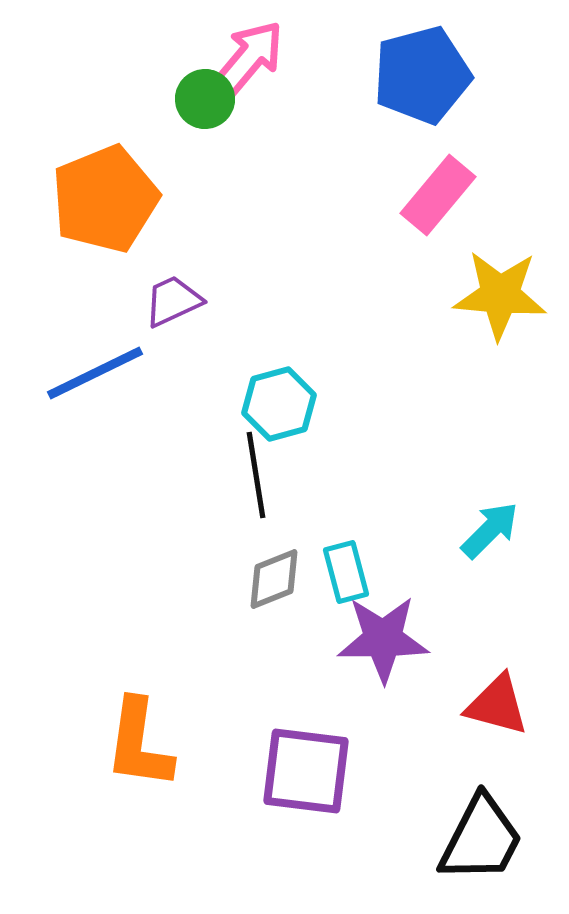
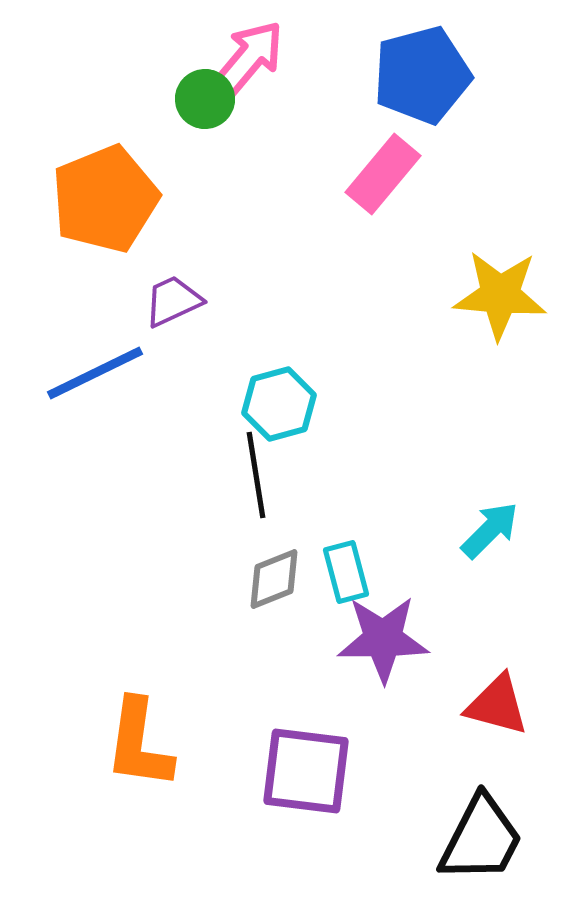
pink rectangle: moved 55 px left, 21 px up
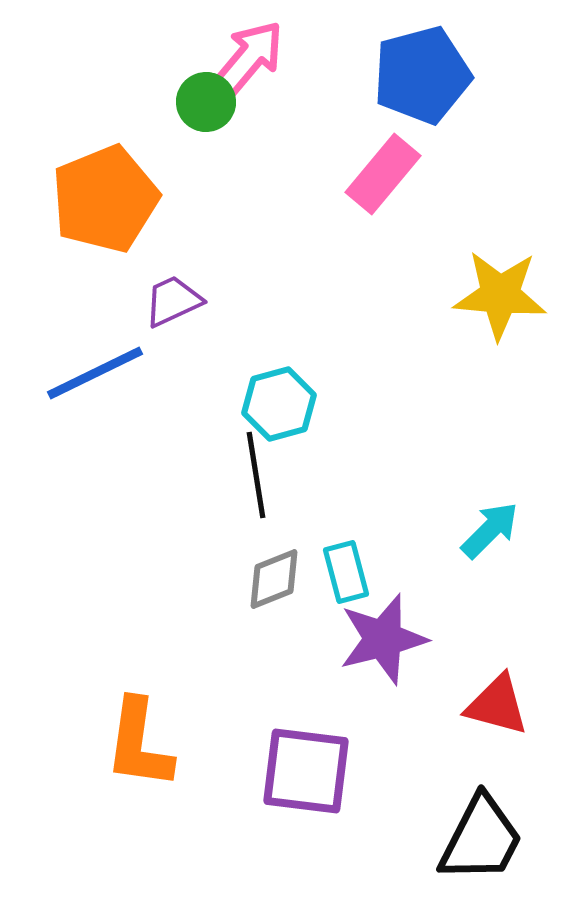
green circle: moved 1 px right, 3 px down
purple star: rotated 14 degrees counterclockwise
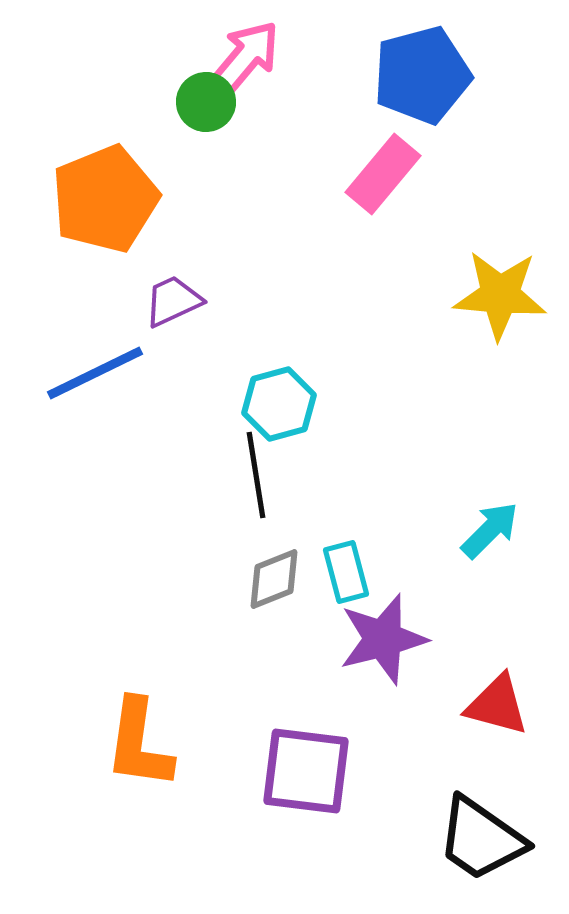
pink arrow: moved 4 px left
black trapezoid: rotated 98 degrees clockwise
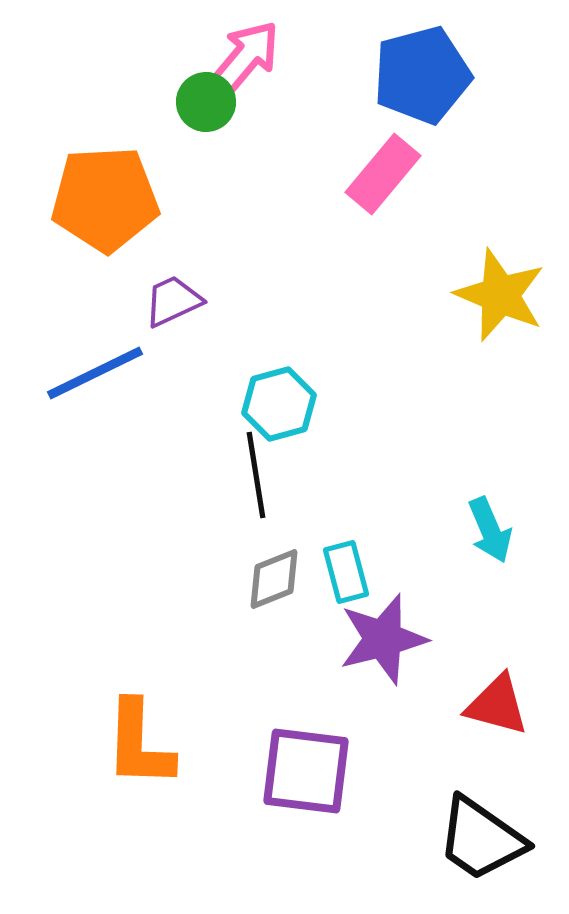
orange pentagon: rotated 19 degrees clockwise
yellow star: rotated 18 degrees clockwise
cyan arrow: rotated 112 degrees clockwise
orange L-shape: rotated 6 degrees counterclockwise
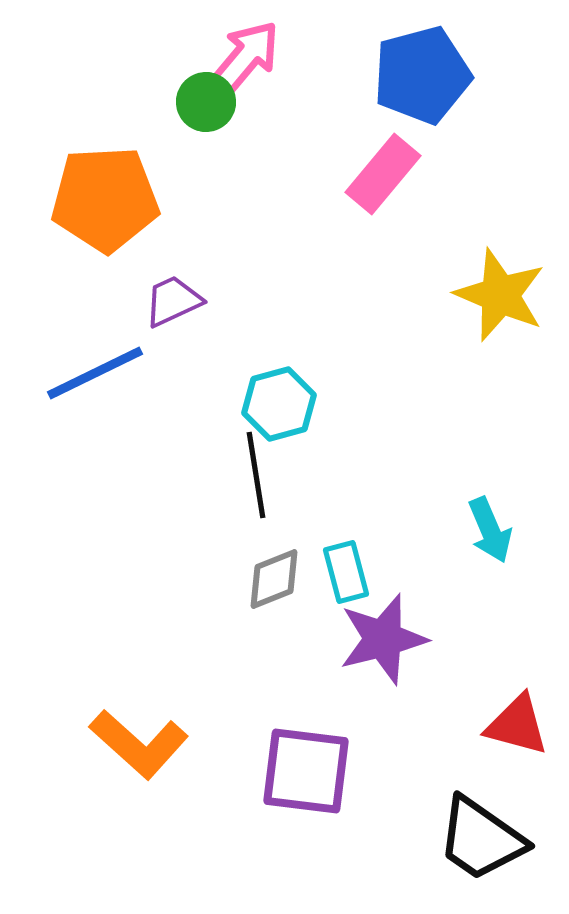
red triangle: moved 20 px right, 20 px down
orange L-shape: rotated 50 degrees counterclockwise
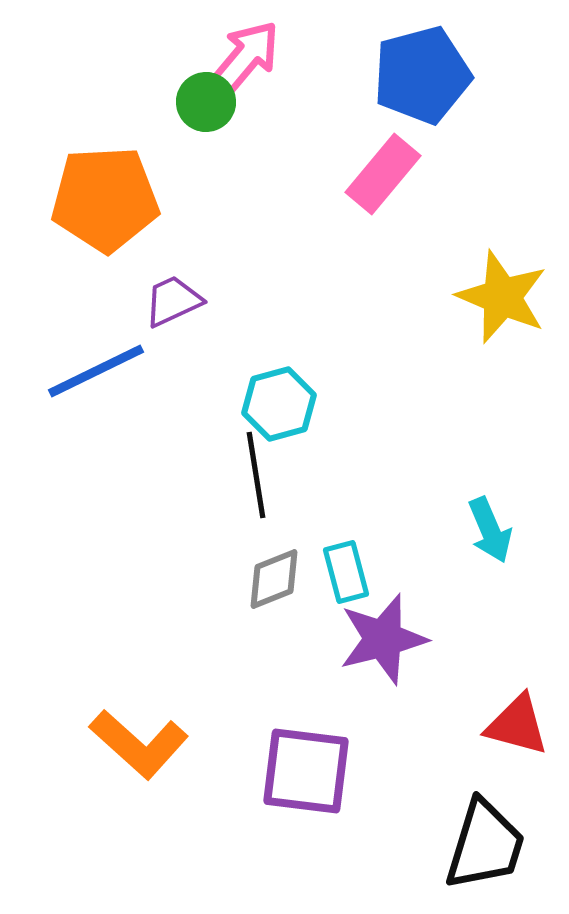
yellow star: moved 2 px right, 2 px down
blue line: moved 1 px right, 2 px up
black trapezoid: moved 4 px right, 6 px down; rotated 108 degrees counterclockwise
